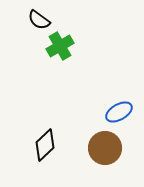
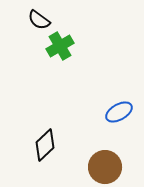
brown circle: moved 19 px down
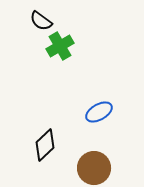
black semicircle: moved 2 px right, 1 px down
blue ellipse: moved 20 px left
brown circle: moved 11 px left, 1 px down
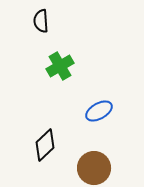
black semicircle: rotated 50 degrees clockwise
green cross: moved 20 px down
blue ellipse: moved 1 px up
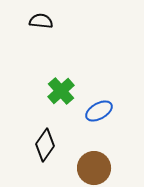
black semicircle: rotated 100 degrees clockwise
green cross: moved 1 px right, 25 px down; rotated 12 degrees counterclockwise
black diamond: rotated 12 degrees counterclockwise
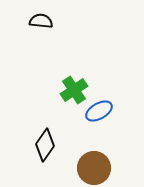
green cross: moved 13 px right, 1 px up; rotated 8 degrees clockwise
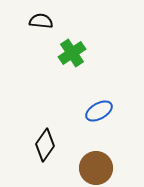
green cross: moved 2 px left, 37 px up
brown circle: moved 2 px right
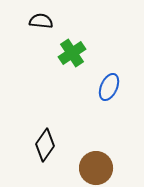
blue ellipse: moved 10 px right, 24 px up; rotated 36 degrees counterclockwise
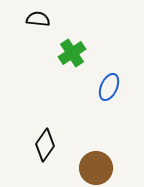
black semicircle: moved 3 px left, 2 px up
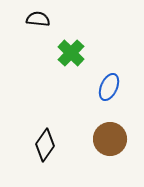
green cross: moved 1 px left; rotated 12 degrees counterclockwise
brown circle: moved 14 px right, 29 px up
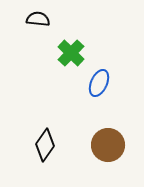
blue ellipse: moved 10 px left, 4 px up
brown circle: moved 2 px left, 6 px down
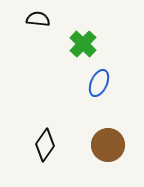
green cross: moved 12 px right, 9 px up
